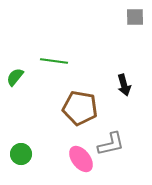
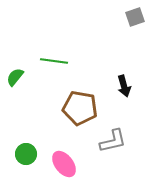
gray square: rotated 18 degrees counterclockwise
black arrow: moved 1 px down
gray L-shape: moved 2 px right, 3 px up
green circle: moved 5 px right
pink ellipse: moved 17 px left, 5 px down
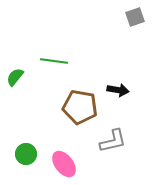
black arrow: moved 6 px left, 4 px down; rotated 65 degrees counterclockwise
brown pentagon: moved 1 px up
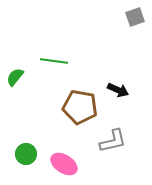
black arrow: rotated 15 degrees clockwise
pink ellipse: rotated 20 degrees counterclockwise
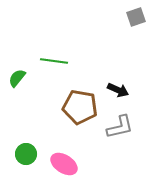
gray square: moved 1 px right
green semicircle: moved 2 px right, 1 px down
gray L-shape: moved 7 px right, 14 px up
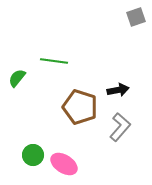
black arrow: rotated 35 degrees counterclockwise
brown pentagon: rotated 8 degrees clockwise
gray L-shape: rotated 36 degrees counterclockwise
green circle: moved 7 px right, 1 px down
